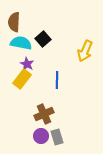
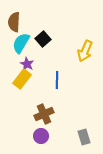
cyan semicircle: rotated 70 degrees counterclockwise
gray rectangle: moved 27 px right
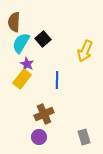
purple circle: moved 2 px left, 1 px down
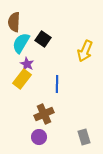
black square: rotated 14 degrees counterclockwise
blue line: moved 4 px down
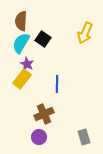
brown semicircle: moved 7 px right, 1 px up
yellow arrow: moved 18 px up
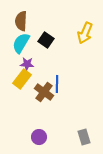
black square: moved 3 px right, 1 px down
purple star: rotated 24 degrees counterclockwise
brown cross: moved 22 px up; rotated 30 degrees counterclockwise
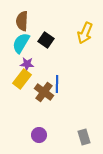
brown semicircle: moved 1 px right
purple circle: moved 2 px up
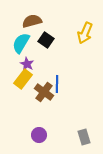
brown semicircle: moved 10 px right; rotated 72 degrees clockwise
purple star: rotated 24 degrees clockwise
yellow rectangle: moved 1 px right
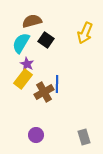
brown cross: rotated 24 degrees clockwise
purple circle: moved 3 px left
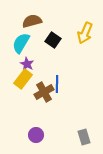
black square: moved 7 px right
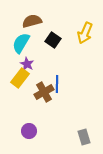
yellow rectangle: moved 3 px left, 1 px up
purple circle: moved 7 px left, 4 px up
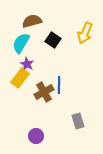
blue line: moved 2 px right, 1 px down
purple circle: moved 7 px right, 5 px down
gray rectangle: moved 6 px left, 16 px up
